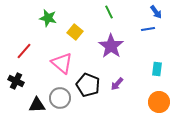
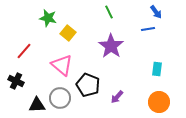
yellow square: moved 7 px left, 1 px down
pink triangle: moved 2 px down
purple arrow: moved 13 px down
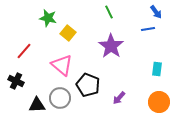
purple arrow: moved 2 px right, 1 px down
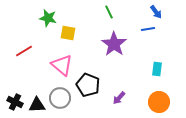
yellow square: rotated 28 degrees counterclockwise
purple star: moved 3 px right, 2 px up
red line: rotated 18 degrees clockwise
black cross: moved 1 px left, 21 px down
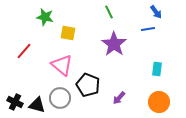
green star: moved 3 px left, 1 px up
red line: rotated 18 degrees counterclockwise
black triangle: rotated 18 degrees clockwise
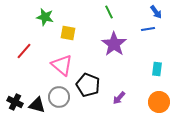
gray circle: moved 1 px left, 1 px up
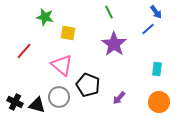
blue line: rotated 32 degrees counterclockwise
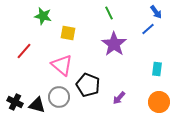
green line: moved 1 px down
green star: moved 2 px left, 1 px up
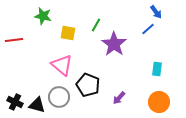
green line: moved 13 px left, 12 px down; rotated 56 degrees clockwise
red line: moved 10 px left, 11 px up; rotated 42 degrees clockwise
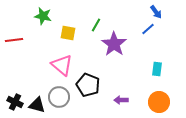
purple arrow: moved 2 px right, 2 px down; rotated 48 degrees clockwise
